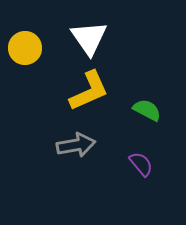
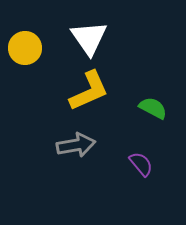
green semicircle: moved 6 px right, 2 px up
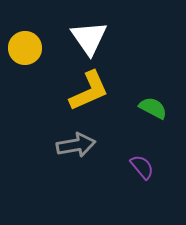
purple semicircle: moved 1 px right, 3 px down
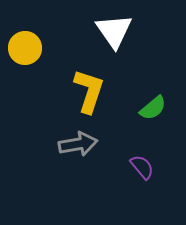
white triangle: moved 25 px right, 7 px up
yellow L-shape: rotated 48 degrees counterclockwise
green semicircle: rotated 112 degrees clockwise
gray arrow: moved 2 px right, 1 px up
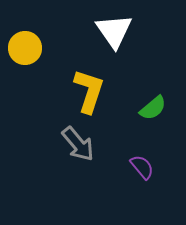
gray arrow: rotated 60 degrees clockwise
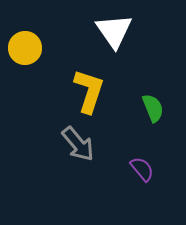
green semicircle: rotated 72 degrees counterclockwise
purple semicircle: moved 2 px down
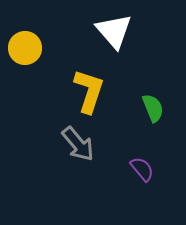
white triangle: rotated 6 degrees counterclockwise
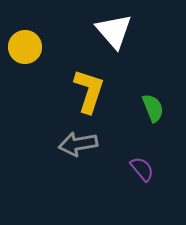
yellow circle: moved 1 px up
gray arrow: rotated 120 degrees clockwise
